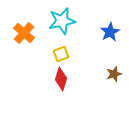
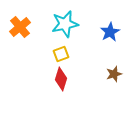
cyan star: moved 3 px right, 3 px down
orange cross: moved 4 px left, 6 px up; rotated 10 degrees clockwise
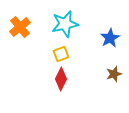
blue star: moved 6 px down
red diamond: rotated 10 degrees clockwise
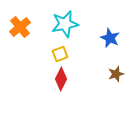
blue star: rotated 18 degrees counterclockwise
yellow square: moved 1 px left
brown star: moved 2 px right
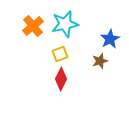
orange cross: moved 13 px right, 1 px up
blue star: moved 1 px down; rotated 18 degrees clockwise
brown star: moved 16 px left, 13 px up
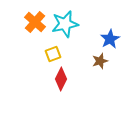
orange cross: moved 2 px right, 4 px up; rotated 10 degrees counterclockwise
yellow square: moved 7 px left
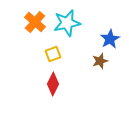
cyan star: moved 2 px right, 1 px up
red diamond: moved 8 px left, 5 px down
